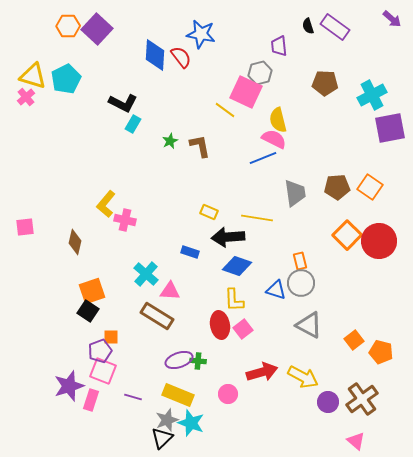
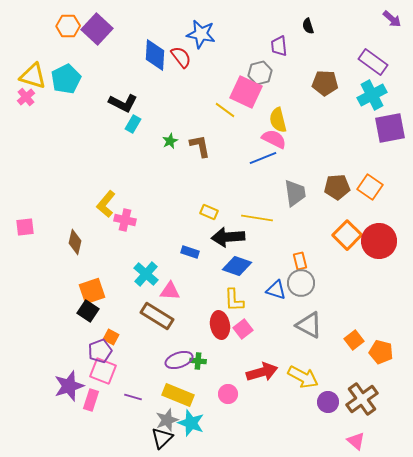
purple rectangle at (335, 27): moved 38 px right, 35 px down
orange square at (111, 337): rotated 28 degrees clockwise
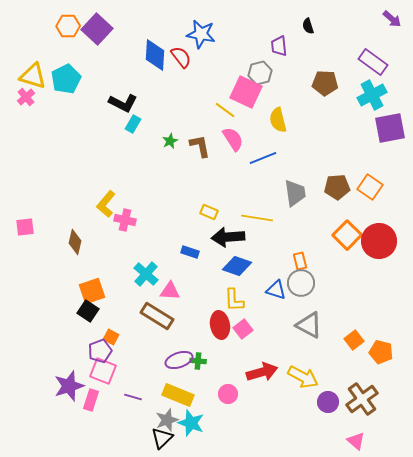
pink semicircle at (274, 139): moved 41 px left; rotated 30 degrees clockwise
